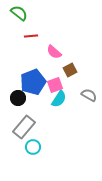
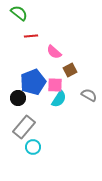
pink square: rotated 21 degrees clockwise
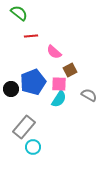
pink square: moved 4 px right, 1 px up
black circle: moved 7 px left, 9 px up
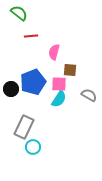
pink semicircle: rotated 63 degrees clockwise
brown square: rotated 32 degrees clockwise
gray rectangle: rotated 15 degrees counterclockwise
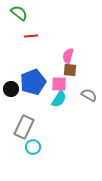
pink semicircle: moved 14 px right, 4 px down
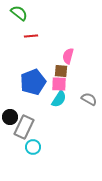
brown square: moved 9 px left, 1 px down
black circle: moved 1 px left, 28 px down
gray semicircle: moved 4 px down
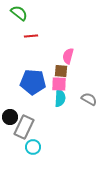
blue pentagon: rotated 25 degrees clockwise
cyan semicircle: moved 1 px right, 1 px up; rotated 30 degrees counterclockwise
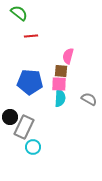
blue pentagon: moved 3 px left
